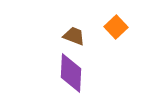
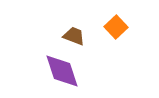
purple diamond: moved 9 px left, 2 px up; rotated 21 degrees counterclockwise
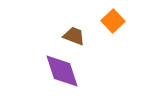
orange square: moved 3 px left, 6 px up
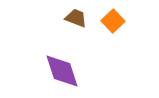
brown trapezoid: moved 2 px right, 18 px up
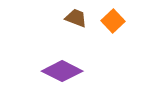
purple diamond: rotated 45 degrees counterclockwise
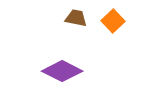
brown trapezoid: rotated 10 degrees counterclockwise
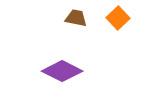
orange square: moved 5 px right, 3 px up
